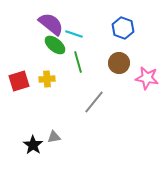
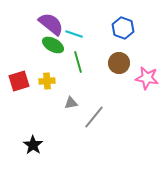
green ellipse: moved 2 px left; rotated 10 degrees counterclockwise
yellow cross: moved 2 px down
gray line: moved 15 px down
gray triangle: moved 17 px right, 34 px up
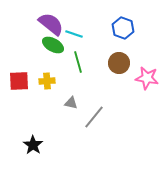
red square: rotated 15 degrees clockwise
gray triangle: rotated 24 degrees clockwise
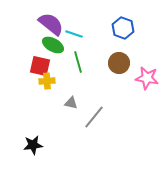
red square: moved 21 px right, 15 px up; rotated 15 degrees clockwise
black star: rotated 30 degrees clockwise
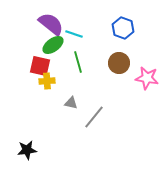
green ellipse: rotated 65 degrees counterclockwise
black star: moved 6 px left, 5 px down
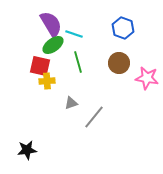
purple semicircle: rotated 20 degrees clockwise
gray triangle: rotated 32 degrees counterclockwise
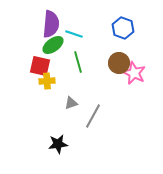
purple semicircle: rotated 36 degrees clockwise
pink star: moved 13 px left, 5 px up; rotated 15 degrees clockwise
gray line: moved 1 px left, 1 px up; rotated 10 degrees counterclockwise
black star: moved 31 px right, 6 px up
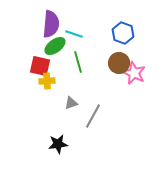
blue hexagon: moved 5 px down
green ellipse: moved 2 px right, 1 px down
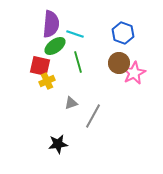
cyan line: moved 1 px right
pink star: rotated 20 degrees clockwise
yellow cross: rotated 21 degrees counterclockwise
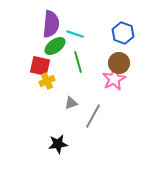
pink star: moved 20 px left, 6 px down
